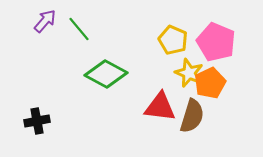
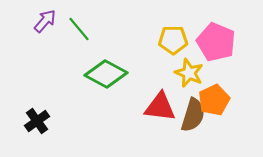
yellow pentagon: rotated 24 degrees counterclockwise
orange pentagon: moved 4 px right, 17 px down
brown semicircle: moved 1 px right, 1 px up
black cross: rotated 25 degrees counterclockwise
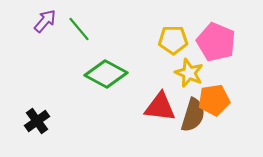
orange pentagon: rotated 16 degrees clockwise
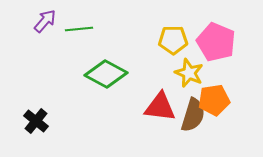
green line: rotated 56 degrees counterclockwise
black cross: moved 1 px left; rotated 15 degrees counterclockwise
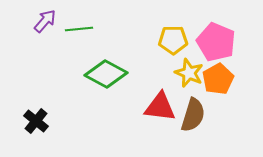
orange pentagon: moved 4 px right, 21 px up; rotated 20 degrees counterclockwise
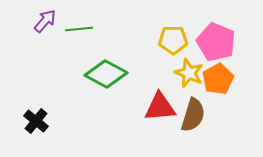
red triangle: rotated 12 degrees counterclockwise
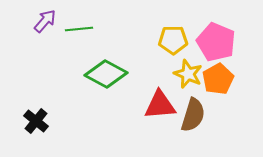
yellow star: moved 1 px left, 1 px down
red triangle: moved 2 px up
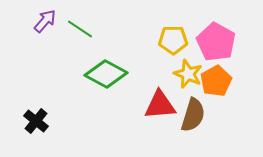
green line: moved 1 px right; rotated 40 degrees clockwise
pink pentagon: rotated 6 degrees clockwise
orange pentagon: moved 2 px left, 2 px down
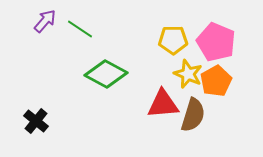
pink pentagon: rotated 6 degrees counterclockwise
red triangle: moved 3 px right, 1 px up
